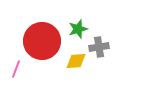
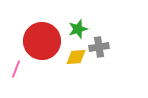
yellow diamond: moved 4 px up
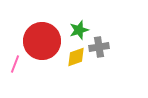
green star: moved 1 px right, 1 px down
yellow diamond: rotated 15 degrees counterclockwise
pink line: moved 1 px left, 5 px up
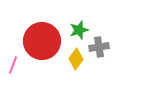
yellow diamond: moved 2 px down; rotated 35 degrees counterclockwise
pink line: moved 2 px left, 1 px down
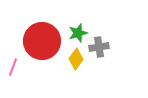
green star: moved 1 px left, 3 px down
pink line: moved 2 px down
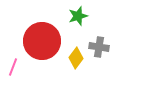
green star: moved 17 px up
gray cross: rotated 18 degrees clockwise
yellow diamond: moved 1 px up
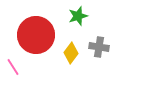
red circle: moved 6 px left, 6 px up
yellow diamond: moved 5 px left, 5 px up
pink line: rotated 54 degrees counterclockwise
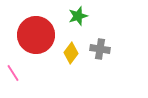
gray cross: moved 1 px right, 2 px down
pink line: moved 6 px down
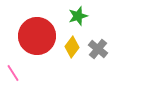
red circle: moved 1 px right, 1 px down
gray cross: moved 2 px left; rotated 30 degrees clockwise
yellow diamond: moved 1 px right, 6 px up
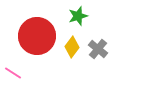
pink line: rotated 24 degrees counterclockwise
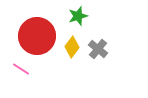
pink line: moved 8 px right, 4 px up
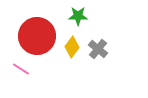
green star: rotated 18 degrees clockwise
